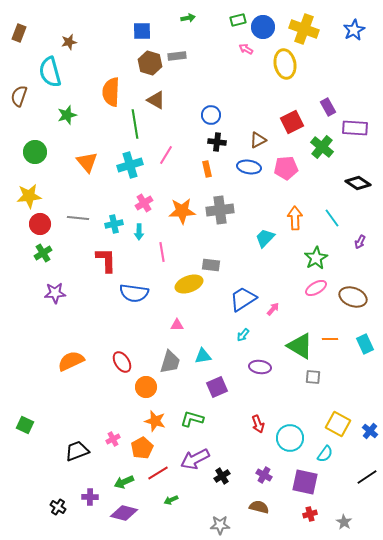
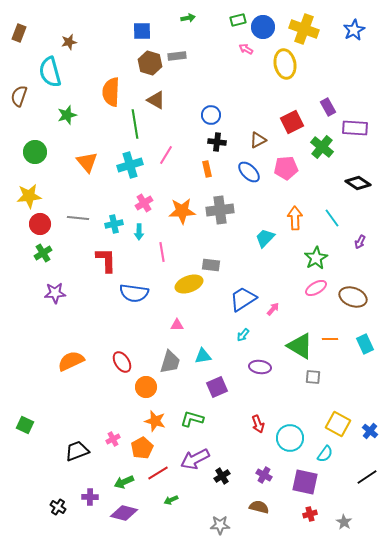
blue ellipse at (249, 167): moved 5 px down; rotated 35 degrees clockwise
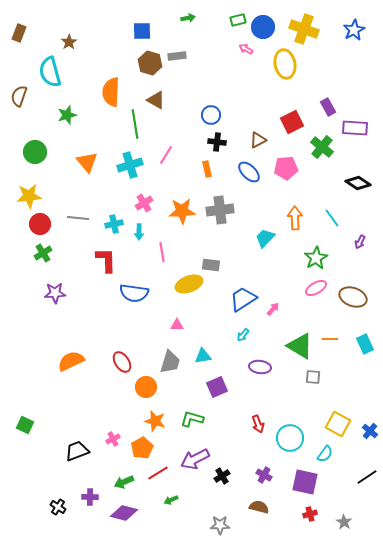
brown star at (69, 42): rotated 21 degrees counterclockwise
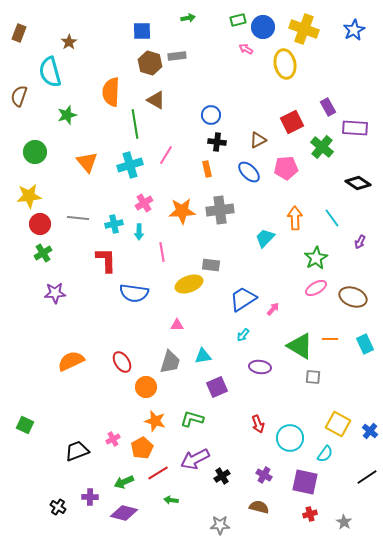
green arrow at (171, 500): rotated 32 degrees clockwise
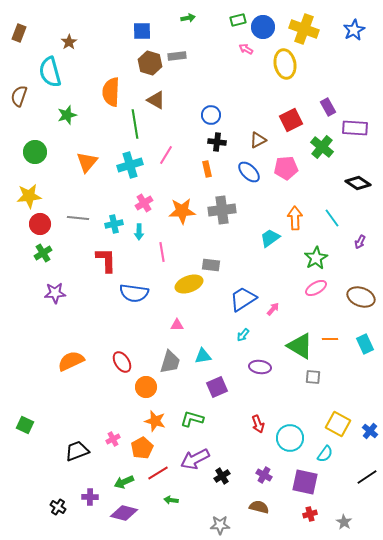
red square at (292, 122): moved 1 px left, 2 px up
orange triangle at (87, 162): rotated 20 degrees clockwise
gray cross at (220, 210): moved 2 px right
cyan trapezoid at (265, 238): moved 5 px right; rotated 10 degrees clockwise
brown ellipse at (353, 297): moved 8 px right
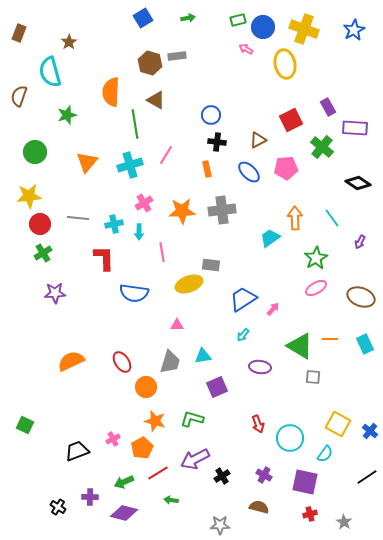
blue square at (142, 31): moved 1 px right, 13 px up; rotated 30 degrees counterclockwise
red L-shape at (106, 260): moved 2 px left, 2 px up
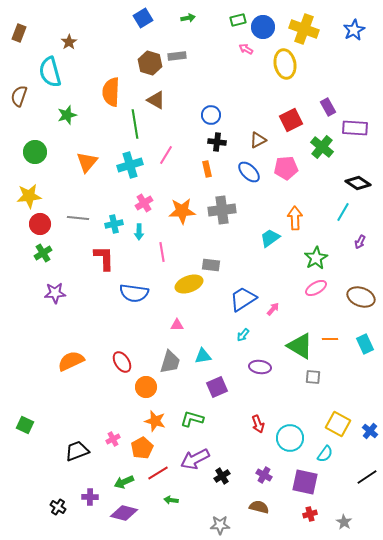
cyan line at (332, 218): moved 11 px right, 6 px up; rotated 66 degrees clockwise
